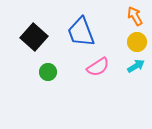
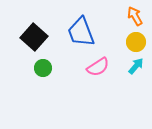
yellow circle: moved 1 px left
cyan arrow: rotated 18 degrees counterclockwise
green circle: moved 5 px left, 4 px up
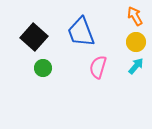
pink semicircle: rotated 140 degrees clockwise
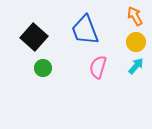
blue trapezoid: moved 4 px right, 2 px up
